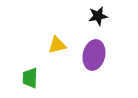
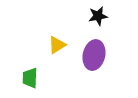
yellow triangle: rotated 18 degrees counterclockwise
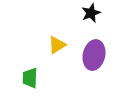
black star: moved 7 px left, 3 px up; rotated 12 degrees counterclockwise
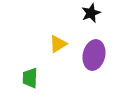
yellow triangle: moved 1 px right, 1 px up
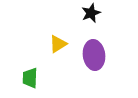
purple ellipse: rotated 20 degrees counterclockwise
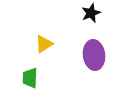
yellow triangle: moved 14 px left
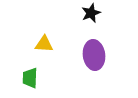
yellow triangle: rotated 36 degrees clockwise
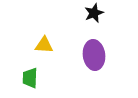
black star: moved 3 px right
yellow triangle: moved 1 px down
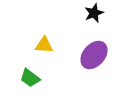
purple ellipse: rotated 48 degrees clockwise
green trapezoid: rotated 55 degrees counterclockwise
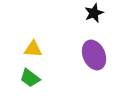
yellow triangle: moved 11 px left, 4 px down
purple ellipse: rotated 64 degrees counterclockwise
